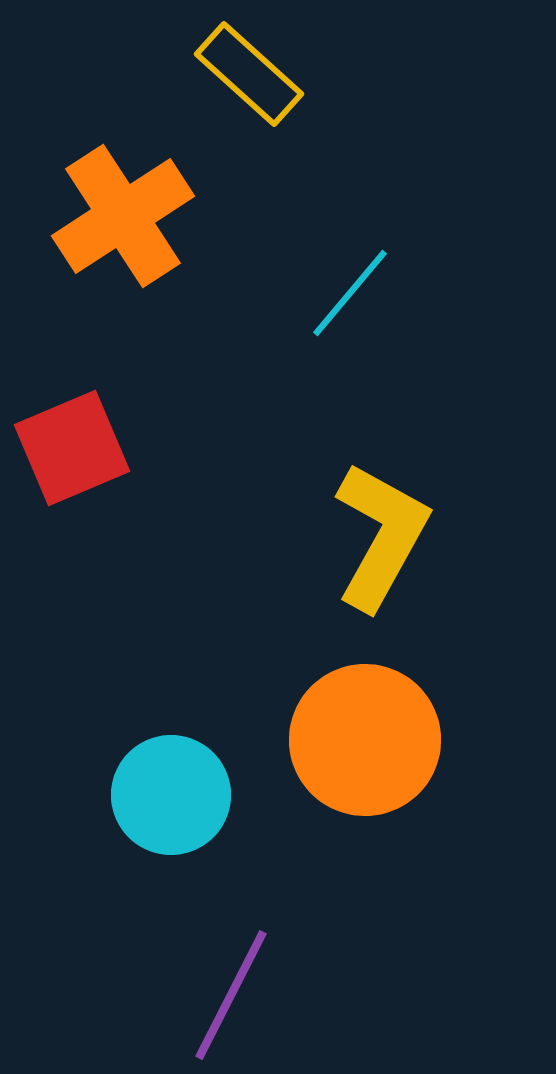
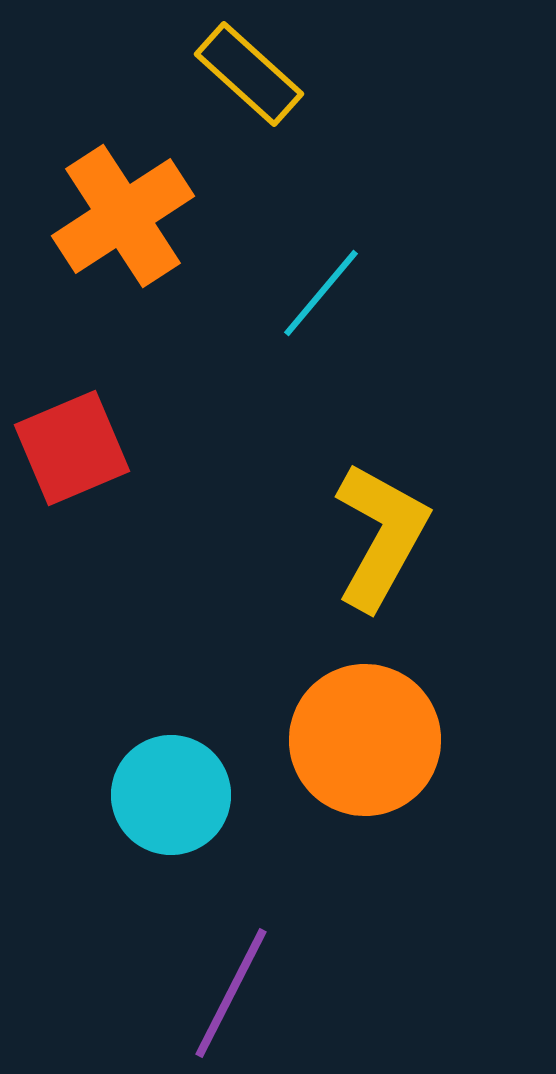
cyan line: moved 29 px left
purple line: moved 2 px up
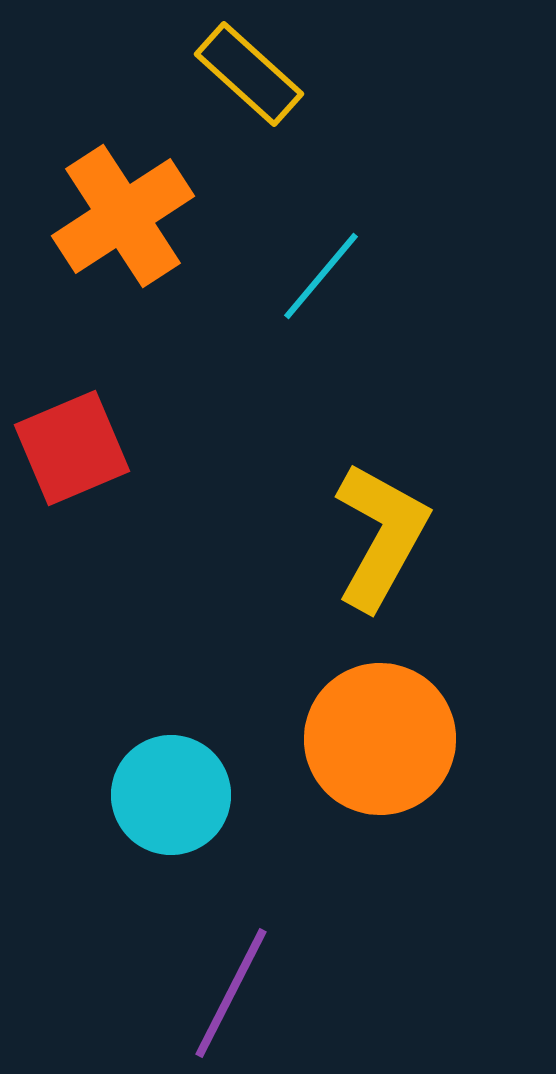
cyan line: moved 17 px up
orange circle: moved 15 px right, 1 px up
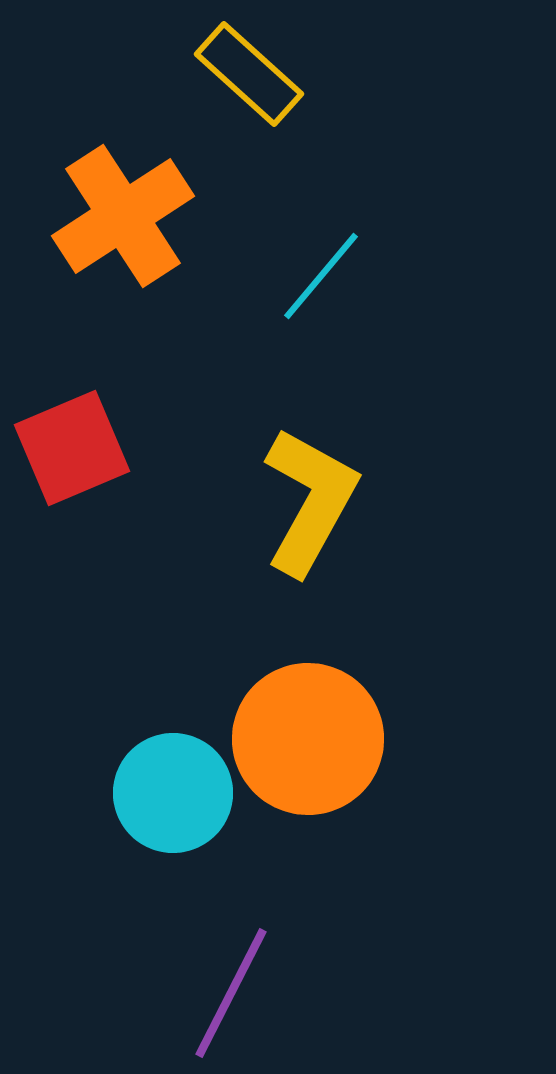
yellow L-shape: moved 71 px left, 35 px up
orange circle: moved 72 px left
cyan circle: moved 2 px right, 2 px up
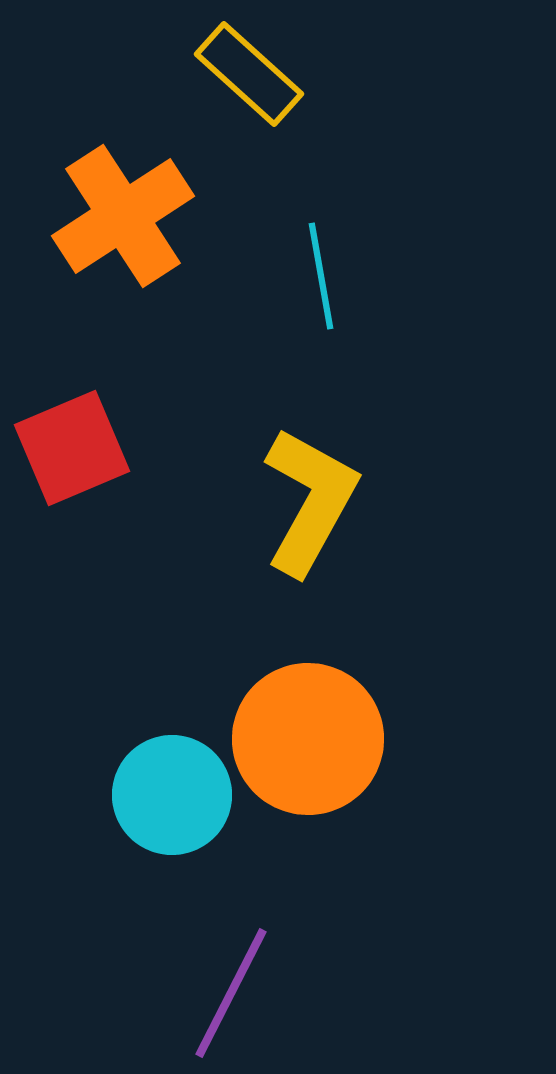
cyan line: rotated 50 degrees counterclockwise
cyan circle: moved 1 px left, 2 px down
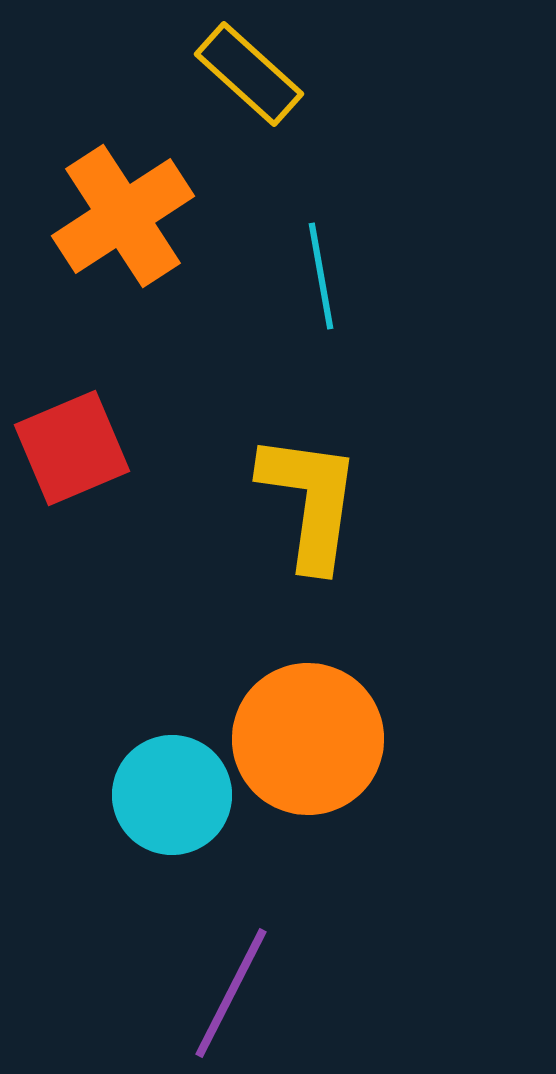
yellow L-shape: rotated 21 degrees counterclockwise
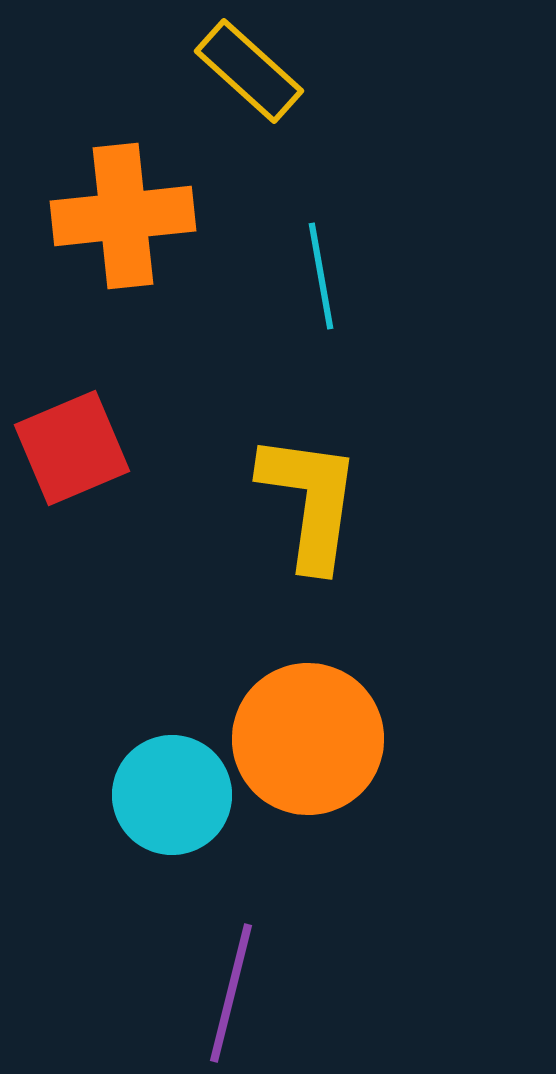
yellow rectangle: moved 3 px up
orange cross: rotated 27 degrees clockwise
purple line: rotated 13 degrees counterclockwise
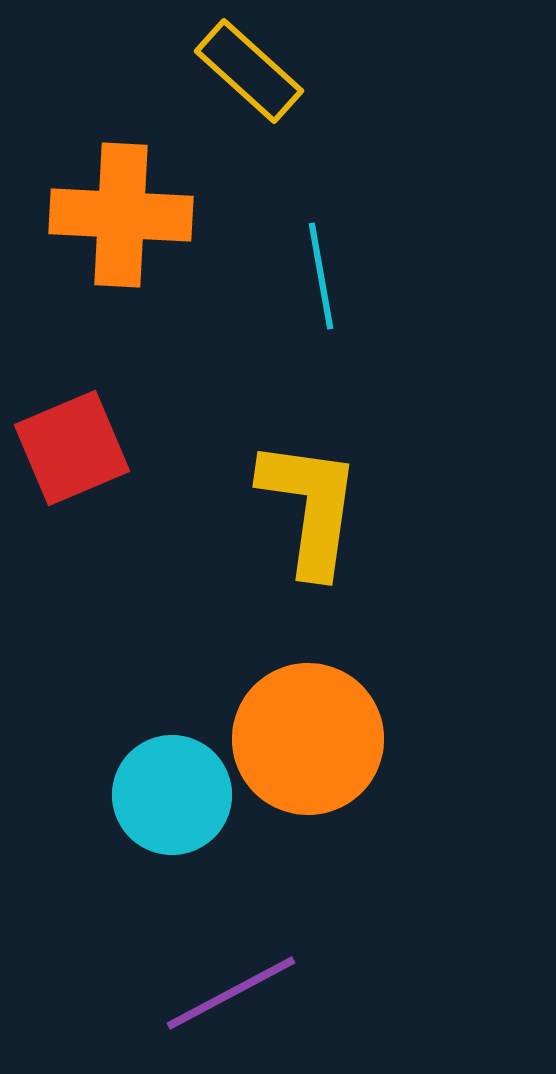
orange cross: moved 2 px left, 1 px up; rotated 9 degrees clockwise
yellow L-shape: moved 6 px down
purple line: rotated 48 degrees clockwise
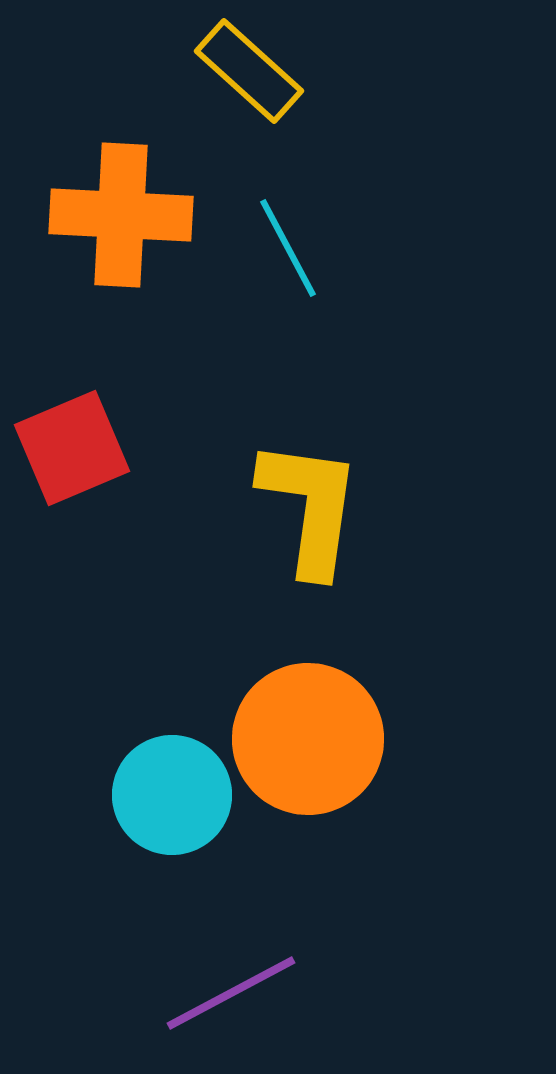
cyan line: moved 33 px left, 28 px up; rotated 18 degrees counterclockwise
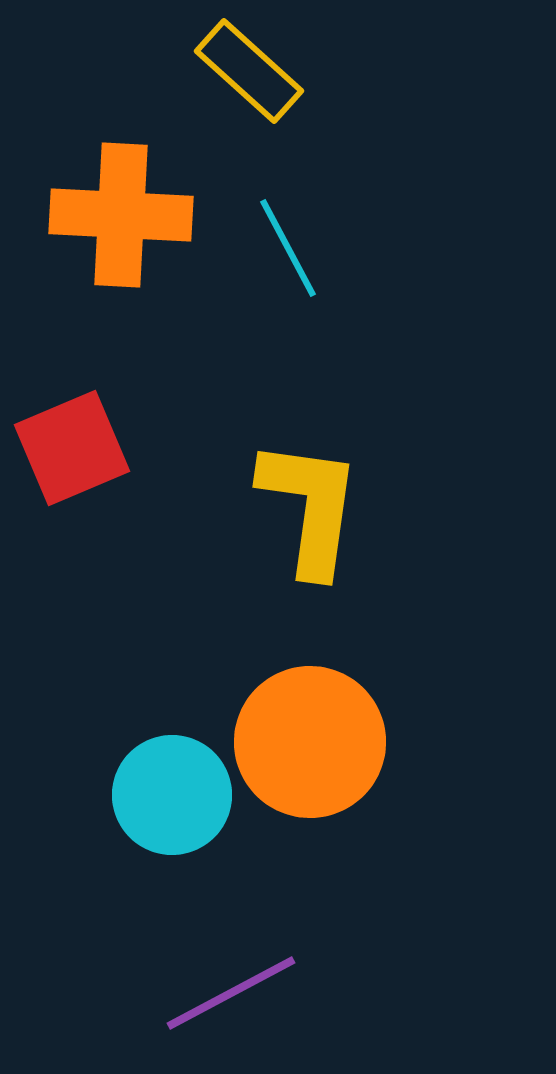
orange circle: moved 2 px right, 3 px down
